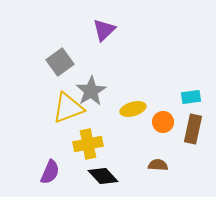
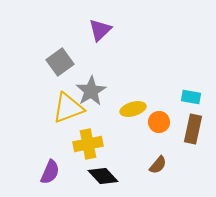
purple triangle: moved 4 px left
cyan rectangle: rotated 18 degrees clockwise
orange circle: moved 4 px left
brown semicircle: rotated 126 degrees clockwise
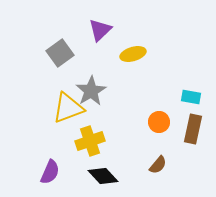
gray square: moved 9 px up
yellow ellipse: moved 55 px up
yellow cross: moved 2 px right, 3 px up; rotated 8 degrees counterclockwise
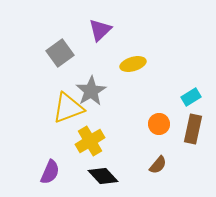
yellow ellipse: moved 10 px down
cyan rectangle: rotated 42 degrees counterclockwise
orange circle: moved 2 px down
yellow cross: rotated 12 degrees counterclockwise
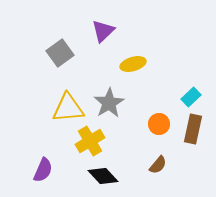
purple triangle: moved 3 px right, 1 px down
gray star: moved 18 px right, 12 px down
cyan rectangle: rotated 12 degrees counterclockwise
yellow triangle: rotated 16 degrees clockwise
purple semicircle: moved 7 px left, 2 px up
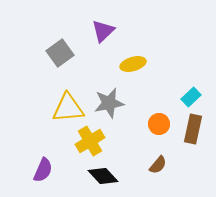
gray star: rotated 20 degrees clockwise
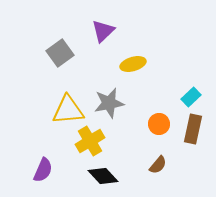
yellow triangle: moved 2 px down
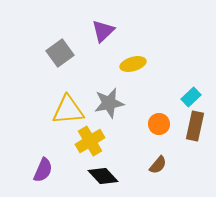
brown rectangle: moved 2 px right, 3 px up
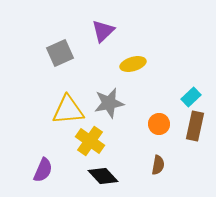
gray square: rotated 12 degrees clockwise
yellow cross: rotated 24 degrees counterclockwise
brown semicircle: rotated 30 degrees counterclockwise
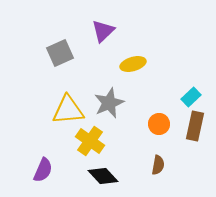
gray star: rotated 12 degrees counterclockwise
